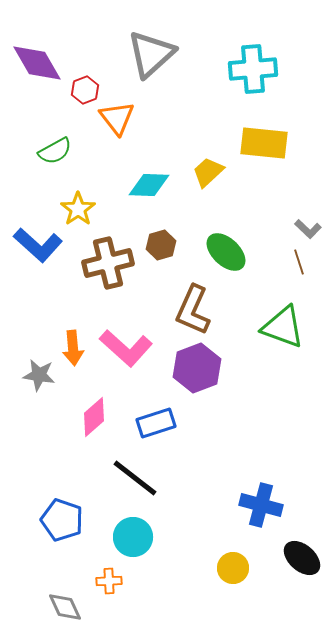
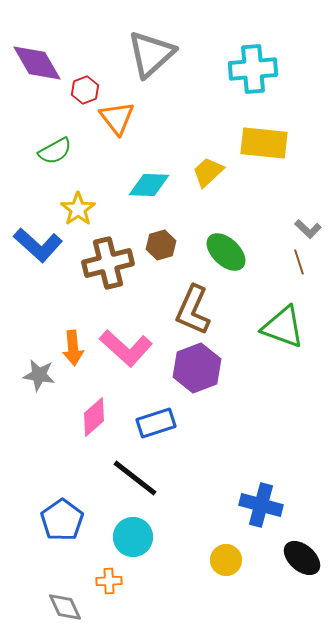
blue pentagon: rotated 18 degrees clockwise
yellow circle: moved 7 px left, 8 px up
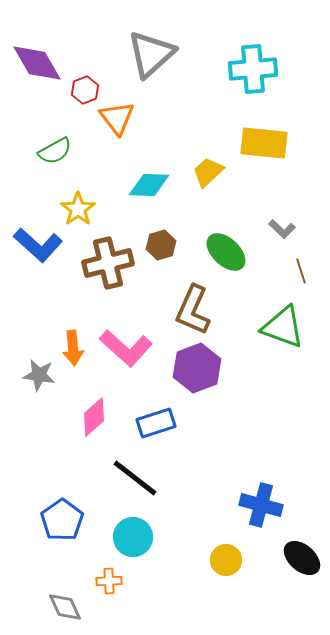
gray L-shape: moved 26 px left
brown line: moved 2 px right, 9 px down
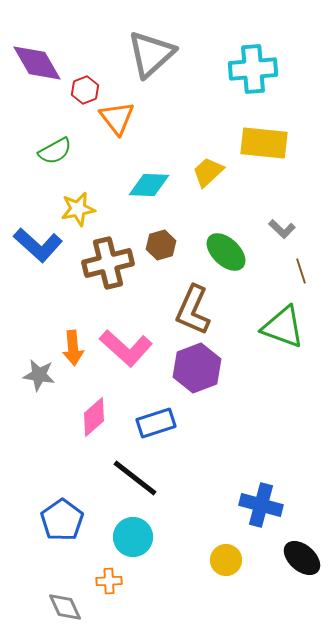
yellow star: rotated 24 degrees clockwise
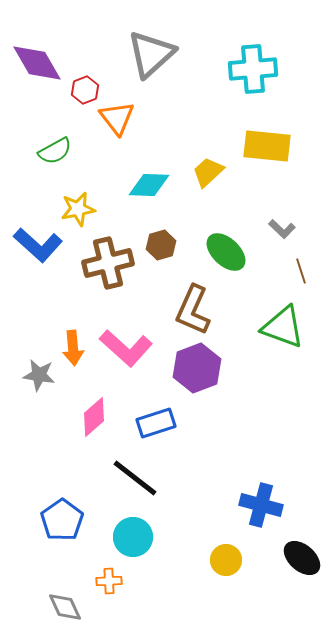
yellow rectangle: moved 3 px right, 3 px down
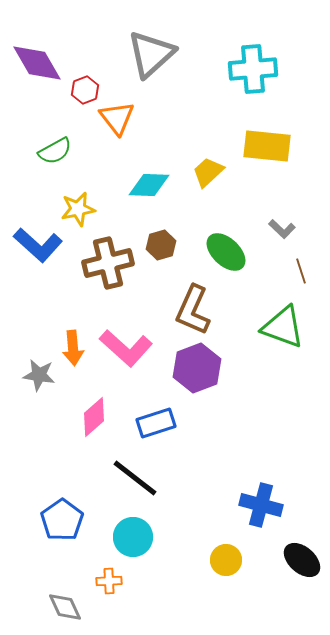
black ellipse: moved 2 px down
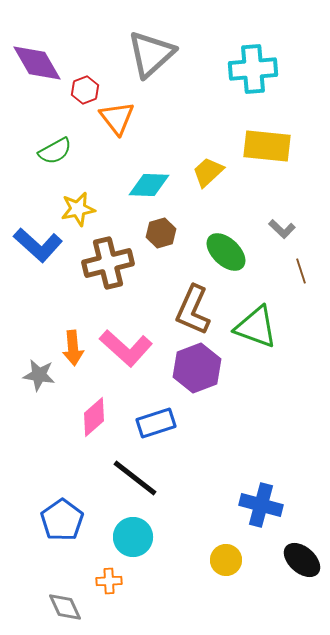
brown hexagon: moved 12 px up
green triangle: moved 27 px left
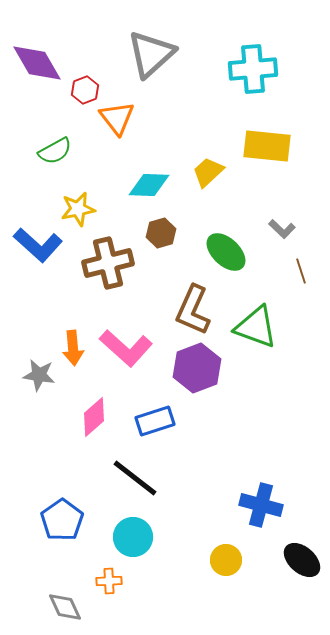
blue rectangle: moved 1 px left, 2 px up
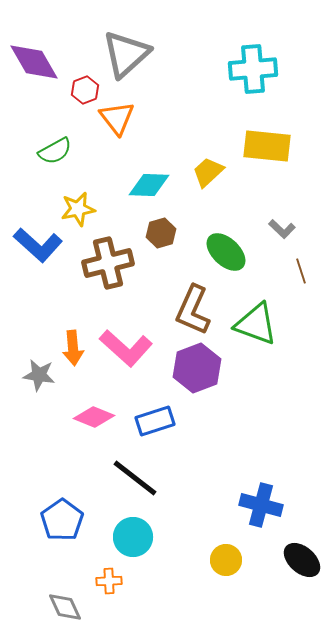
gray triangle: moved 25 px left
purple diamond: moved 3 px left, 1 px up
green triangle: moved 3 px up
pink diamond: rotated 63 degrees clockwise
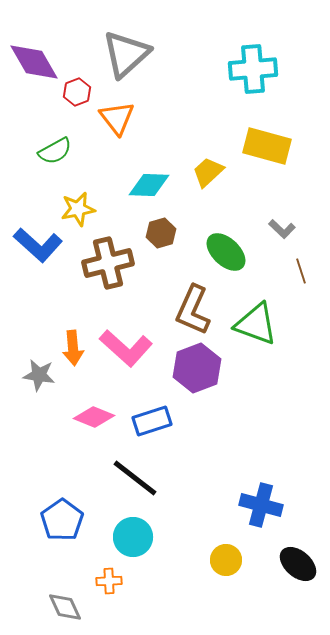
red hexagon: moved 8 px left, 2 px down
yellow rectangle: rotated 9 degrees clockwise
blue rectangle: moved 3 px left
black ellipse: moved 4 px left, 4 px down
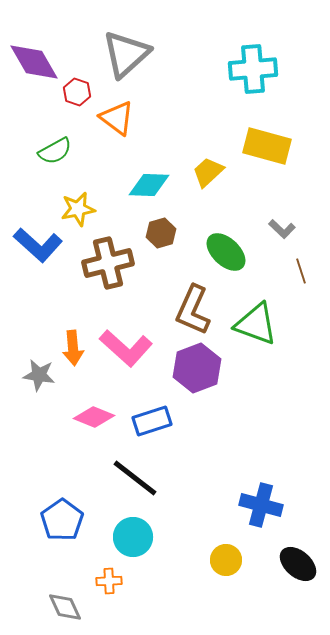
red hexagon: rotated 20 degrees counterclockwise
orange triangle: rotated 15 degrees counterclockwise
